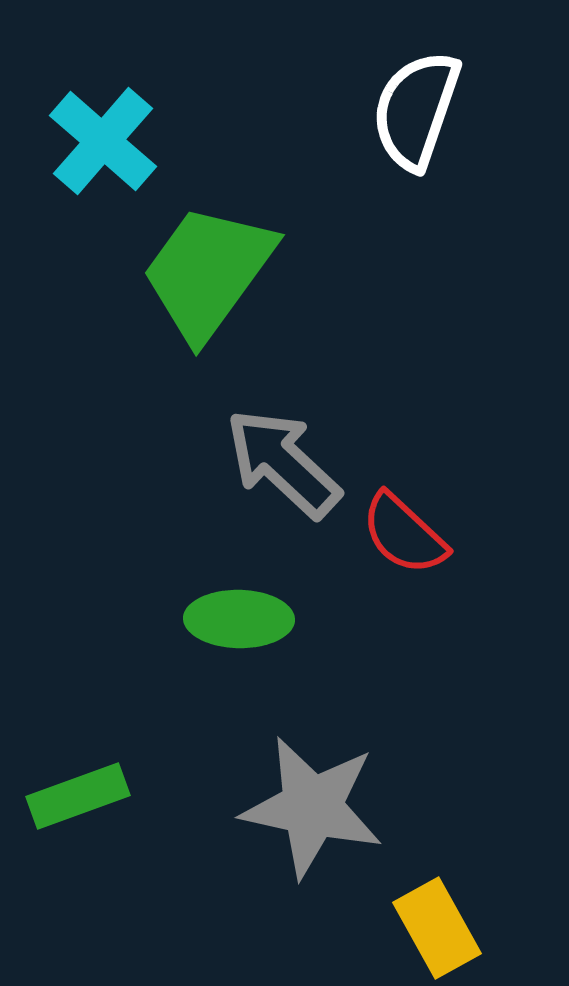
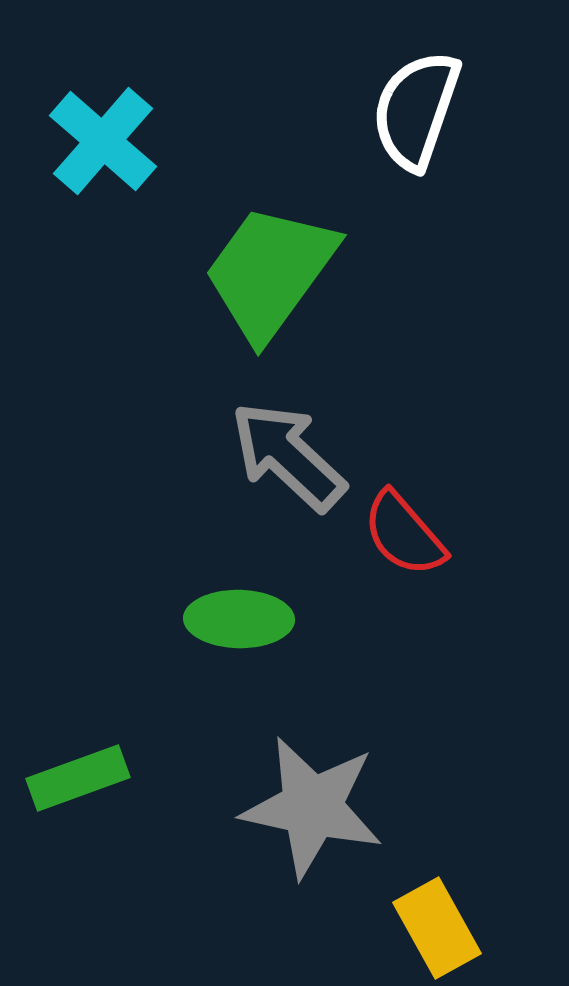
green trapezoid: moved 62 px right
gray arrow: moved 5 px right, 7 px up
red semicircle: rotated 6 degrees clockwise
green rectangle: moved 18 px up
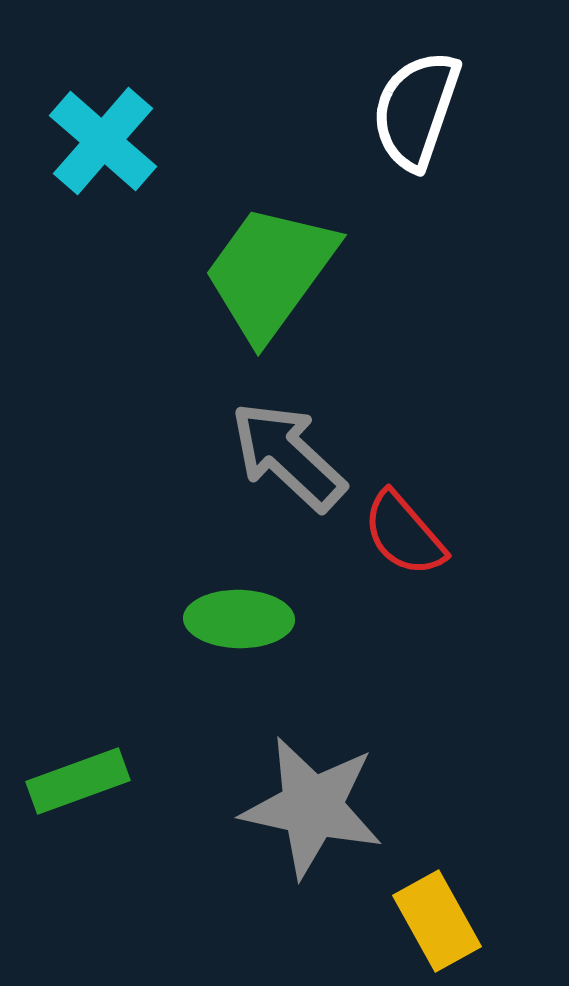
green rectangle: moved 3 px down
yellow rectangle: moved 7 px up
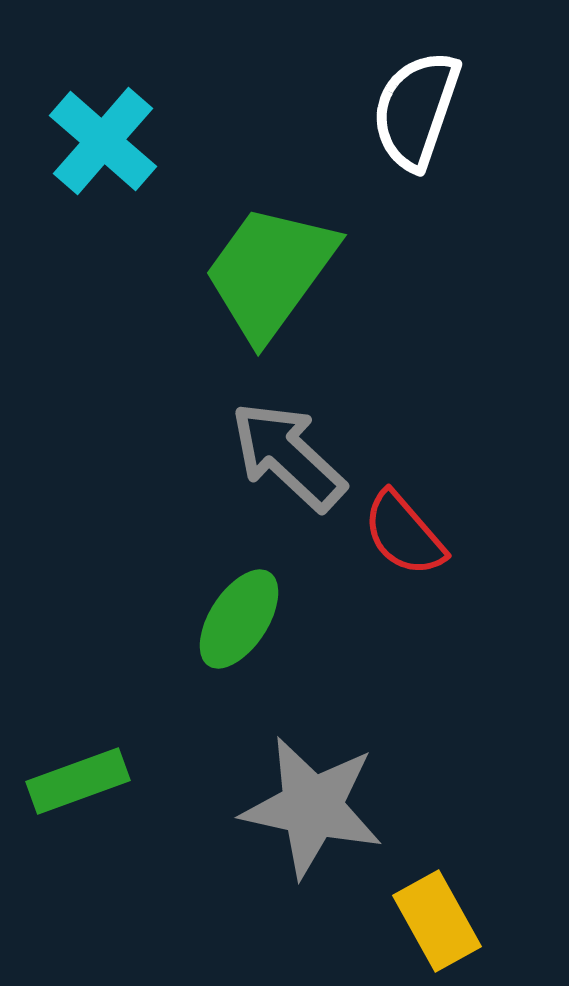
green ellipse: rotated 58 degrees counterclockwise
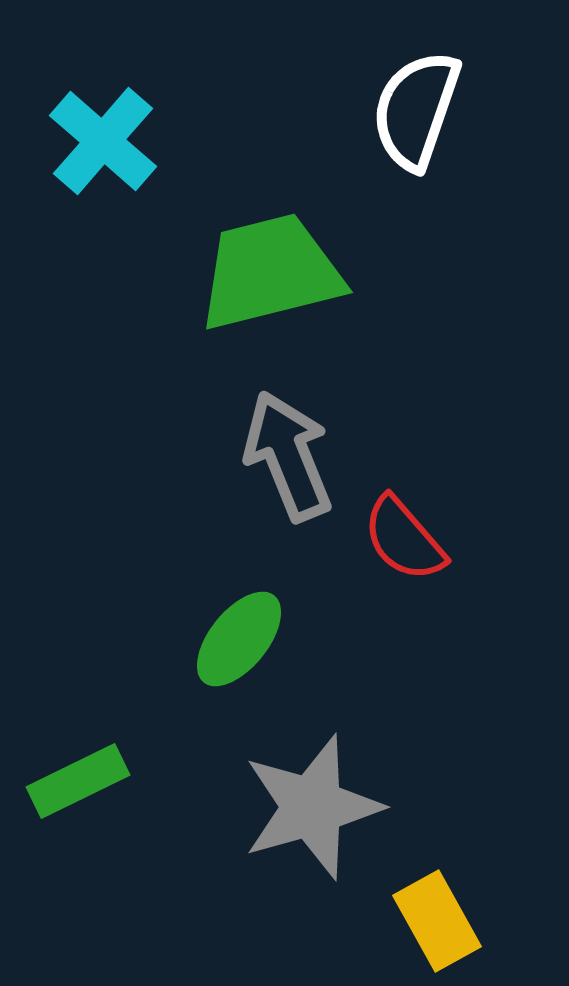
green trapezoid: rotated 40 degrees clockwise
gray arrow: rotated 25 degrees clockwise
red semicircle: moved 5 px down
green ellipse: moved 20 px down; rotated 6 degrees clockwise
green rectangle: rotated 6 degrees counterclockwise
gray star: rotated 28 degrees counterclockwise
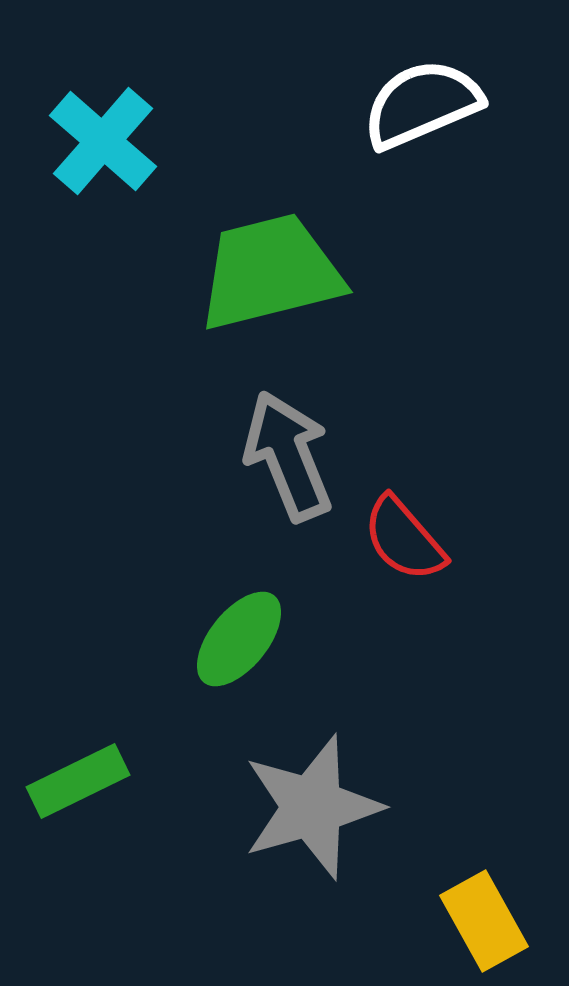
white semicircle: moved 6 px right, 6 px up; rotated 48 degrees clockwise
yellow rectangle: moved 47 px right
